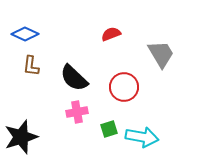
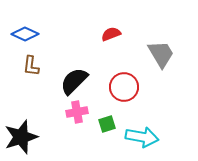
black semicircle: moved 3 px down; rotated 92 degrees clockwise
green square: moved 2 px left, 5 px up
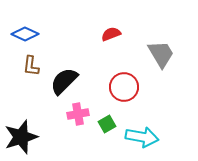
black semicircle: moved 10 px left
pink cross: moved 1 px right, 2 px down
green square: rotated 12 degrees counterclockwise
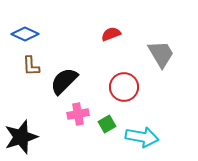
brown L-shape: rotated 10 degrees counterclockwise
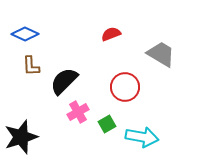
gray trapezoid: rotated 28 degrees counterclockwise
red circle: moved 1 px right
pink cross: moved 2 px up; rotated 20 degrees counterclockwise
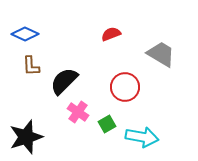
pink cross: rotated 25 degrees counterclockwise
black star: moved 5 px right
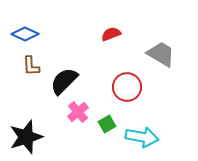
red circle: moved 2 px right
pink cross: rotated 15 degrees clockwise
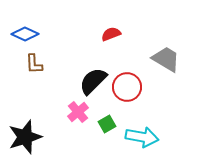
gray trapezoid: moved 5 px right, 5 px down
brown L-shape: moved 3 px right, 2 px up
black semicircle: moved 29 px right
black star: moved 1 px left
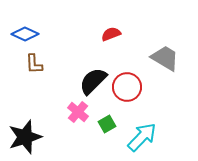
gray trapezoid: moved 1 px left, 1 px up
pink cross: rotated 10 degrees counterclockwise
cyan arrow: rotated 56 degrees counterclockwise
